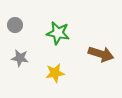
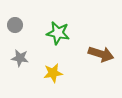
yellow star: moved 2 px left
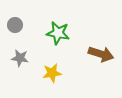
yellow star: moved 1 px left
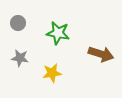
gray circle: moved 3 px right, 2 px up
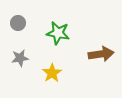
brown arrow: rotated 25 degrees counterclockwise
gray star: rotated 18 degrees counterclockwise
yellow star: rotated 24 degrees counterclockwise
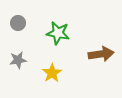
gray star: moved 2 px left, 2 px down
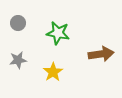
yellow star: moved 1 px right, 1 px up
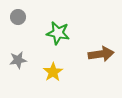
gray circle: moved 6 px up
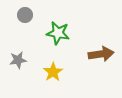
gray circle: moved 7 px right, 2 px up
